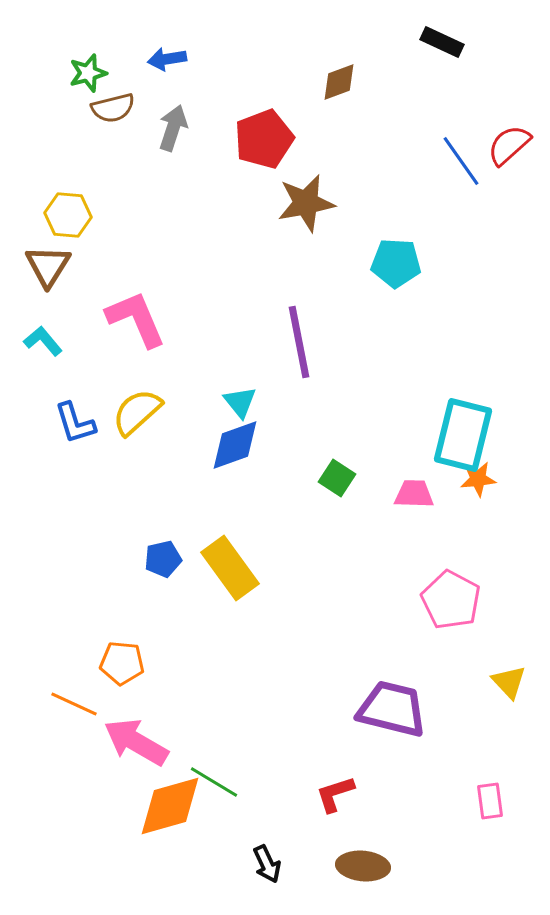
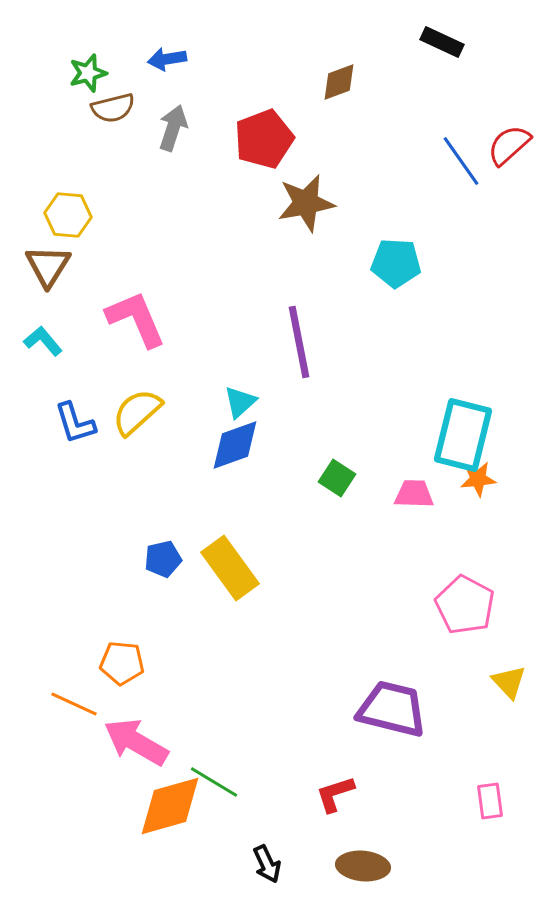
cyan triangle: rotated 27 degrees clockwise
pink pentagon: moved 14 px right, 5 px down
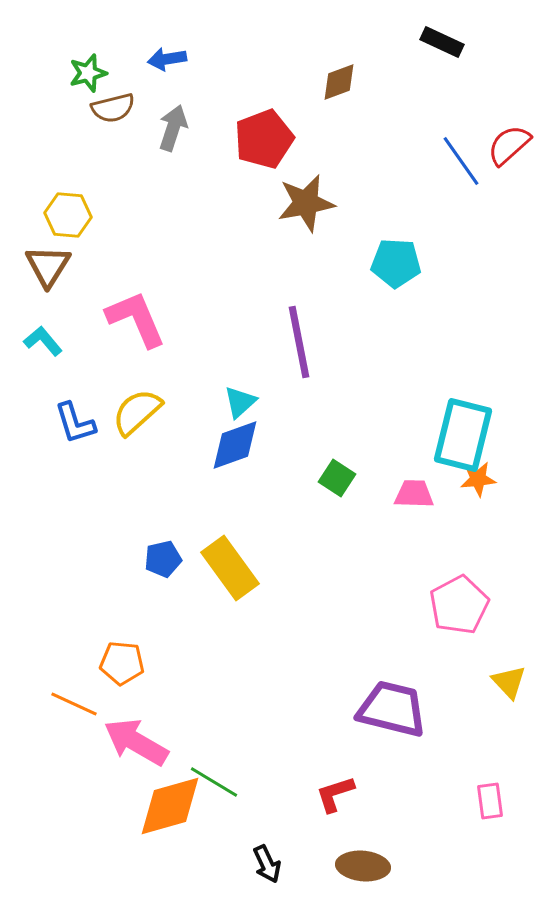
pink pentagon: moved 6 px left; rotated 16 degrees clockwise
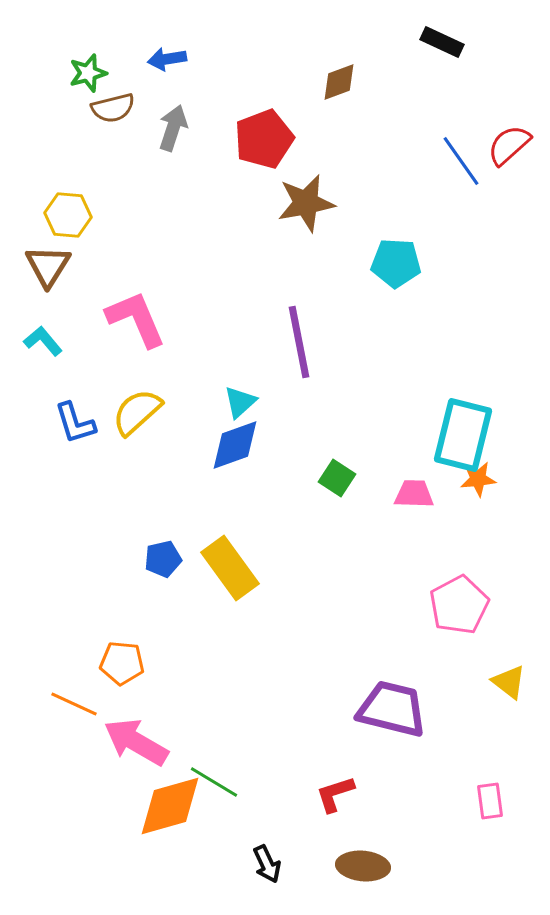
yellow triangle: rotated 9 degrees counterclockwise
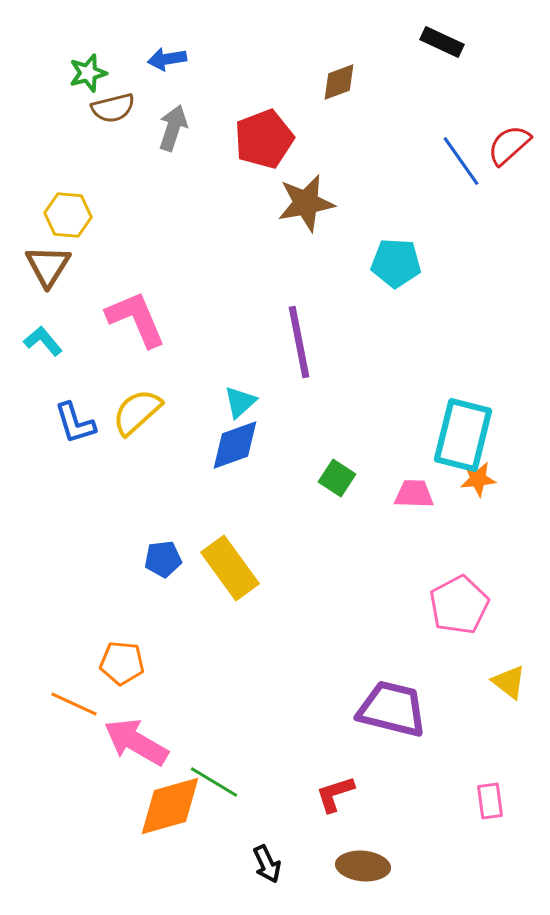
blue pentagon: rotated 6 degrees clockwise
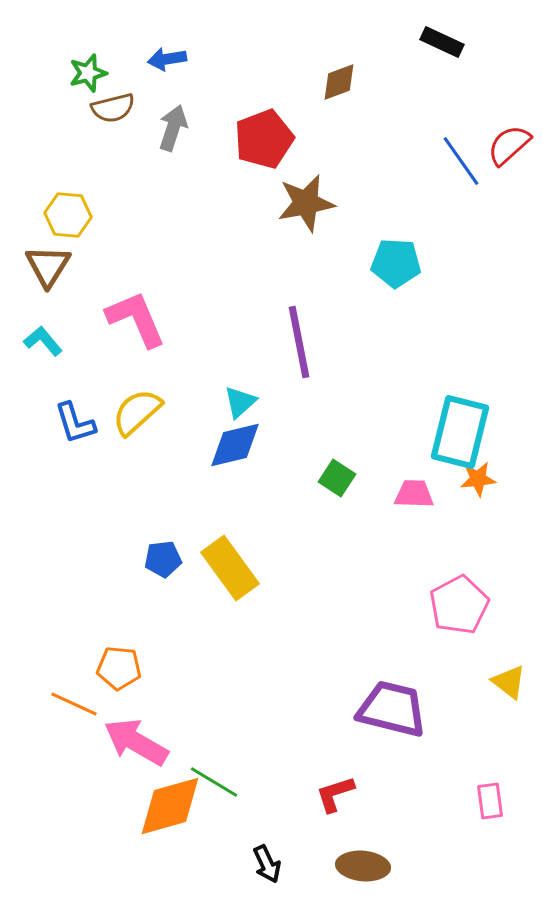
cyan rectangle: moved 3 px left, 3 px up
blue diamond: rotated 6 degrees clockwise
orange pentagon: moved 3 px left, 5 px down
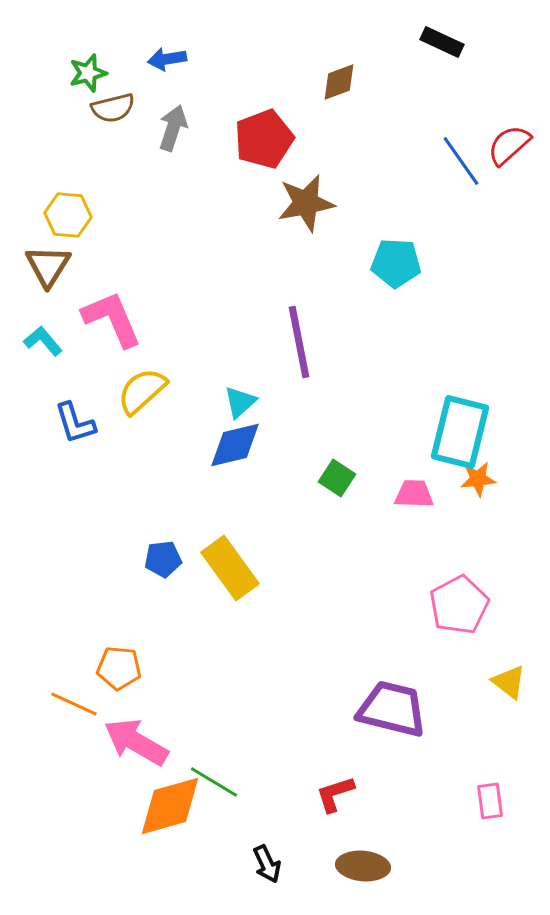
pink L-shape: moved 24 px left
yellow semicircle: moved 5 px right, 21 px up
